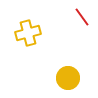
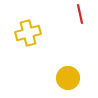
red line: moved 2 px left, 3 px up; rotated 24 degrees clockwise
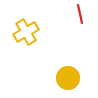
yellow cross: moved 2 px left, 1 px up; rotated 15 degrees counterclockwise
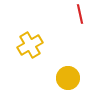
yellow cross: moved 4 px right, 13 px down
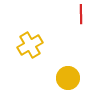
red line: moved 1 px right; rotated 12 degrees clockwise
